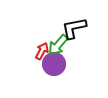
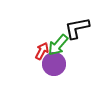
black L-shape: moved 3 px right
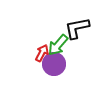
red arrow: moved 2 px down
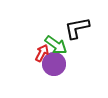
green arrow: moved 2 px left; rotated 95 degrees counterclockwise
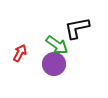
green arrow: moved 1 px right
red arrow: moved 22 px left
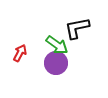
purple circle: moved 2 px right, 1 px up
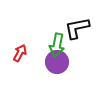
green arrow: rotated 65 degrees clockwise
purple circle: moved 1 px right, 1 px up
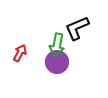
black L-shape: rotated 12 degrees counterclockwise
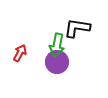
black L-shape: rotated 32 degrees clockwise
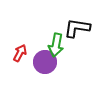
green arrow: moved 1 px left
purple circle: moved 12 px left
